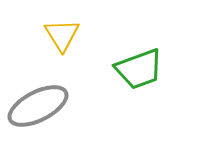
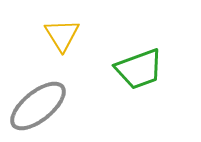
gray ellipse: rotated 12 degrees counterclockwise
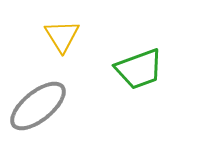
yellow triangle: moved 1 px down
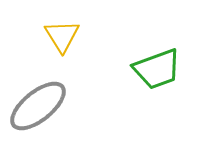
green trapezoid: moved 18 px right
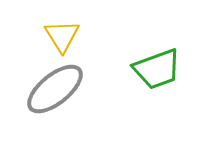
gray ellipse: moved 17 px right, 17 px up
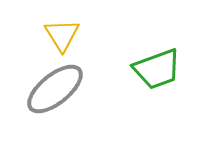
yellow triangle: moved 1 px up
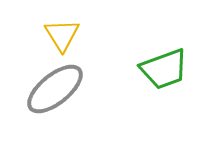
green trapezoid: moved 7 px right
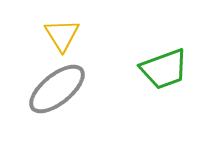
gray ellipse: moved 2 px right
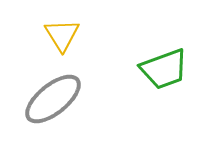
gray ellipse: moved 4 px left, 10 px down
